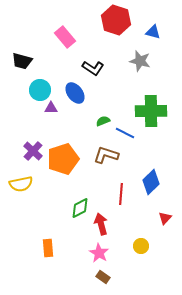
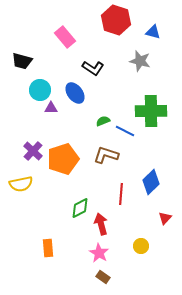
blue line: moved 2 px up
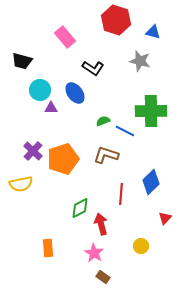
pink star: moved 5 px left
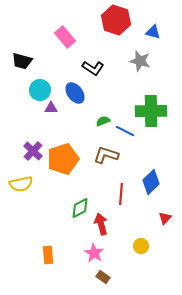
orange rectangle: moved 7 px down
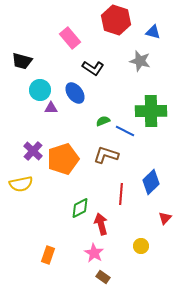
pink rectangle: moved 5 px right, 1 px down
orange rectangle: rotated 24 degrees clockwise
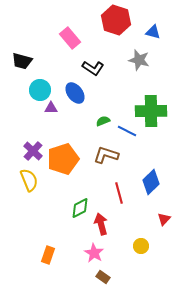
gray star: moved 1 px left, 1 px up
blue line: moved 2 px right
yellow semicircle: moved 8 px right, 4 px up; rotated 100 degrees counterclockwise
red line: moved 2 px left, 1 px up; rotated 20 degrees counterclockwise
red triangle: moved 1 px left, 1 px down
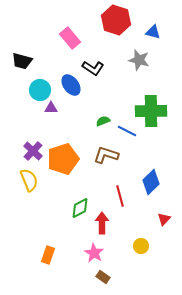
blue ellipse: moved 4 px left, 8 px up
red line: moved 1 px right, 3 px down
red arrow: moved 1 px right, 1 px up; rotated 15 degrees clockwise
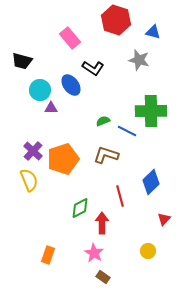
yellow circle: moved 7 px right, 5 px down
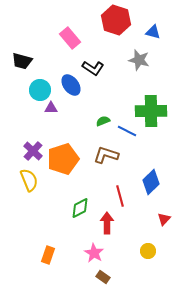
red arrow: moved 5 px right
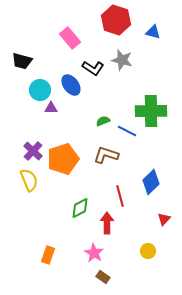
gray star: moved 17 px left
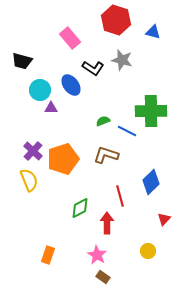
pink star: moved 3 px right, 2 px down
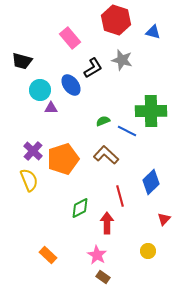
black L-shape: rotated 65 degrees counterclockwise
brown L-shape: rotated 25 degrees clockwise
orange rectangle: rotated 66 degrees counterclockwise
